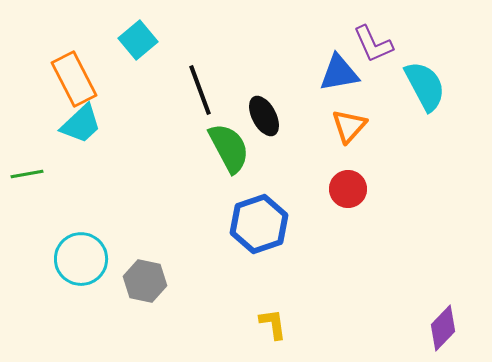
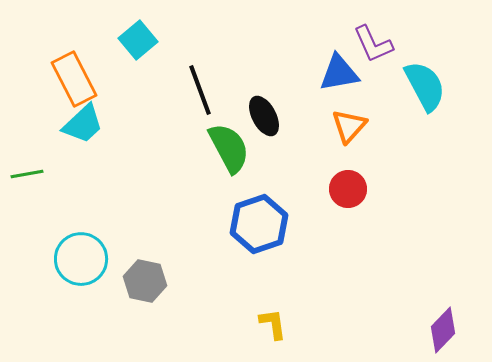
cyan trapezoid: moved 2 px right
purple diamond: moved 2 px down
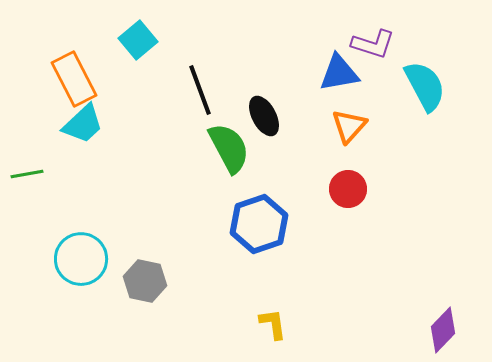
purple L-shape: rotated 48 degrees counterclockwise
